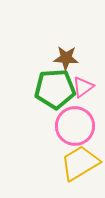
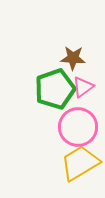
brown star: moved 7 px right
green pentagon: rotated 15 degrees counterclockwise
pink circle: moved 3 px right, 1 px down
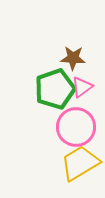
pink triangle: moved 1 px left
pink circle: moved 2 px left
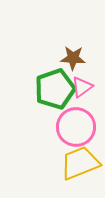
yellow trapezoid: rotated 9 degrees clockwise
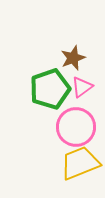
brown star: rotated 25 degrees counterclockwise
green pentagon: moved 5 px left
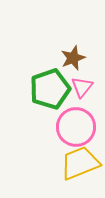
pink triangle: rotated 15 degrees counterclockwise
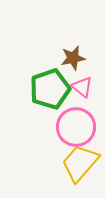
brown star: rotated 10 degrees clockwise
pink triangle: rotated 30 degrees counterclockwise
yellow trapezoid: rotated 27 degrees counterclockwise
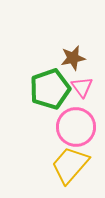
pink triangle: rotated 15 degrees clockwise
yellow trapezoid: moved 10 px left, 2 px down
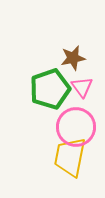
yellow trapezoid: moved 8 px up; rotated 30 degrees counterclockwise
